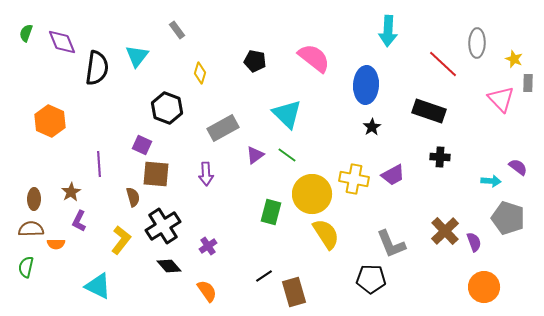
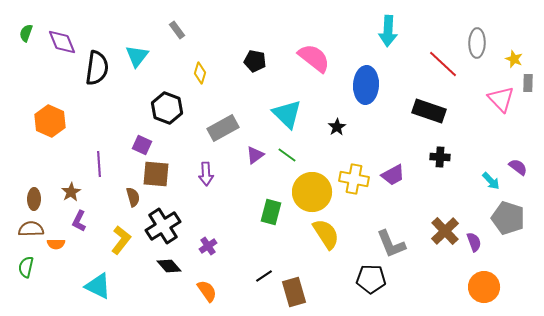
black star at (372, 127): moved 35 px left
cyan arrow at (491, 181): rotated 42 degrees clockwise
yellow circle at (312, 194): moved 2 px up
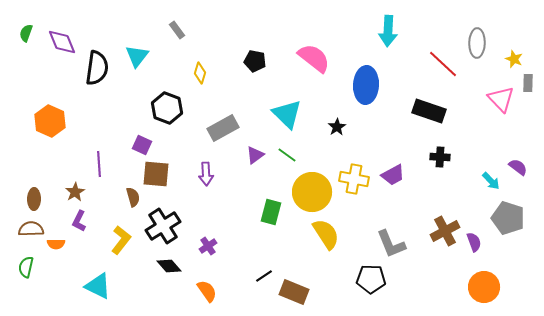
brown star at (71, 192): moved 4 px right
brown cross at (445, 231): rotated 16 degrees clockwise
brown rectangle at (294, 292): rotated 52 degrees counterclockwise
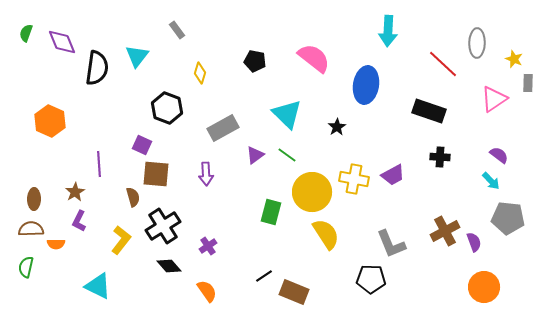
blue ellipse at (366, 85): rotated 6 degrees clockwise
pink triangle at (501, 99): moved 7 px left; rotated 40 degrees clockwise
purple semicircle at (518, 167): moved 19 px left, 12 px up
gray pentagon at (508, 218): rotated 12 degrees counterclockwise
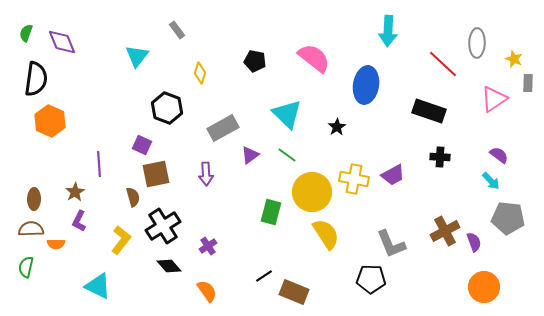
black semicircle at (97, 68): moved 61 px left, 11 px down
purple triangle at (255, 155): moved 5 px left
brown square at (156, 174): rotated 16 degrees counterclockwise
